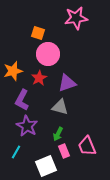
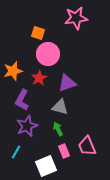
purple star: rotated 20 degrees clockwise
green arrow: moved 5 px up; rotated 128 degrees clockwise
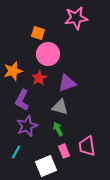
pink trapezoid: rotated 15 degrees clockwise
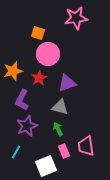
pink trapezoid: moved 1 px left
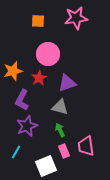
orange square: moved 12 px up; rotated 16 degrees counterclockwise
green arrow: moved 2 px right, 1 px down
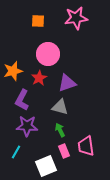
purple star: rotated 25 degrees clockwise
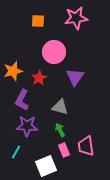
pink circle: moved 6 px right, 2 px up
purple triangle: moved 8 px right, 6 px up; rotated 36 degrees counterclockwise
pink rectangle: moved 1 px up
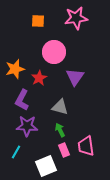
orange star: moved 2 px right, 2 px up
